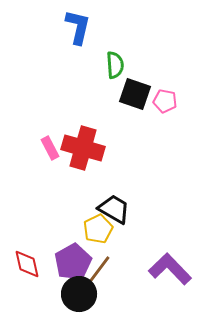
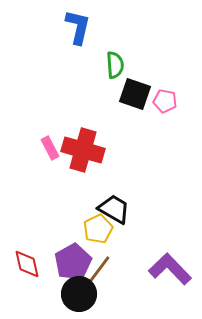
red cross: moved 2 px down
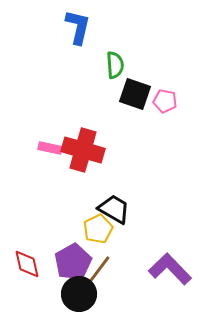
pink rectangle: rotated 50 degrees counterclockwise
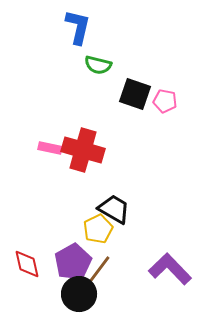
green semicircle: moved 17 px left; rotated 108 degrees clockwise
